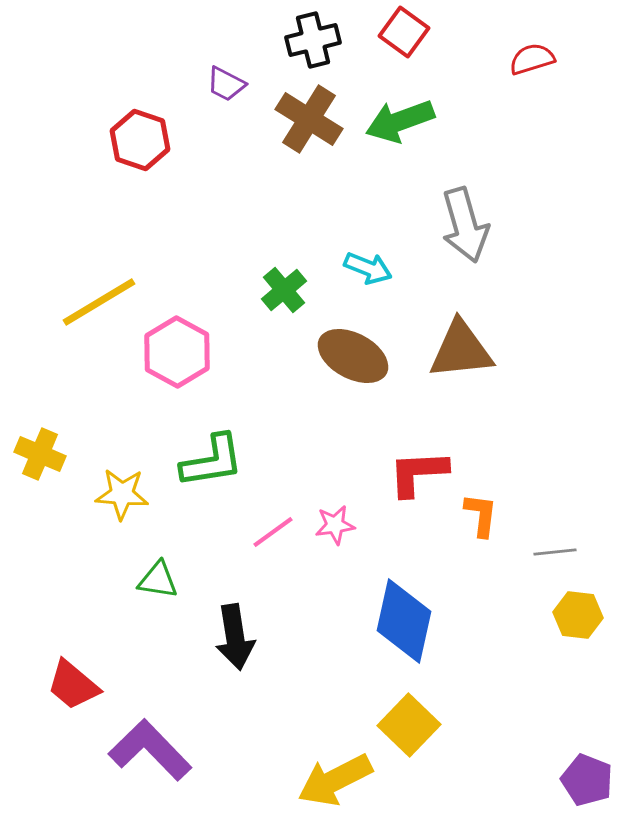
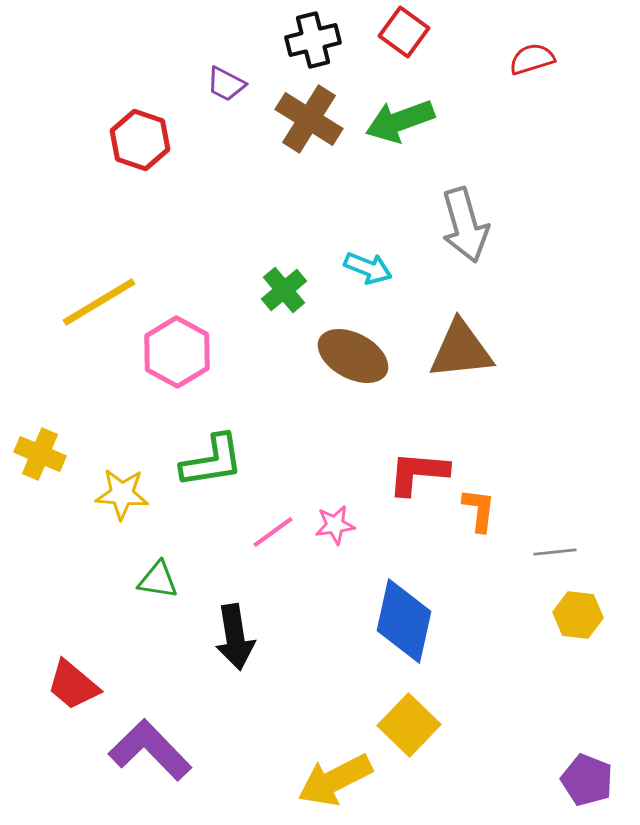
red L-shape: rotated 8 degrees clockwise
orange L-shape: moved 2 px left, 5 px up
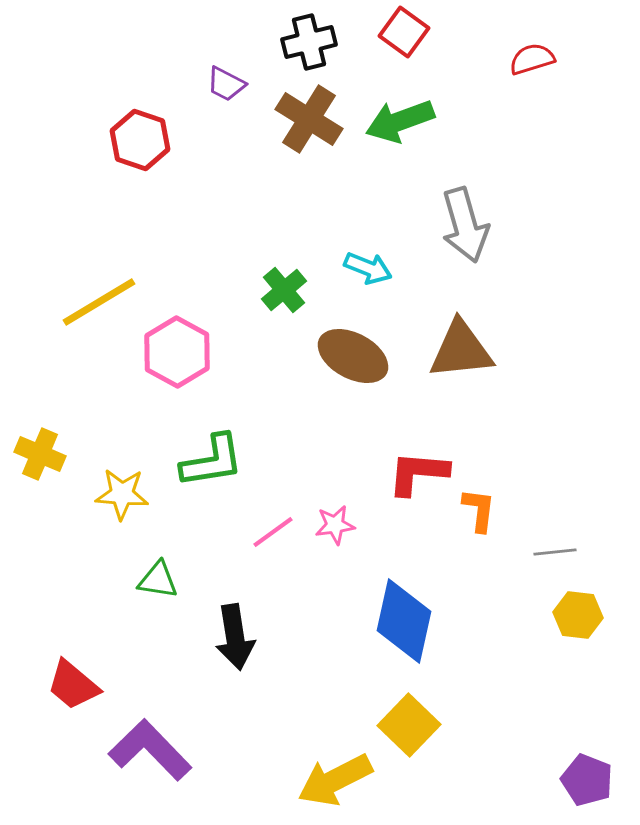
black cross: moved 4 px left, 2 px down
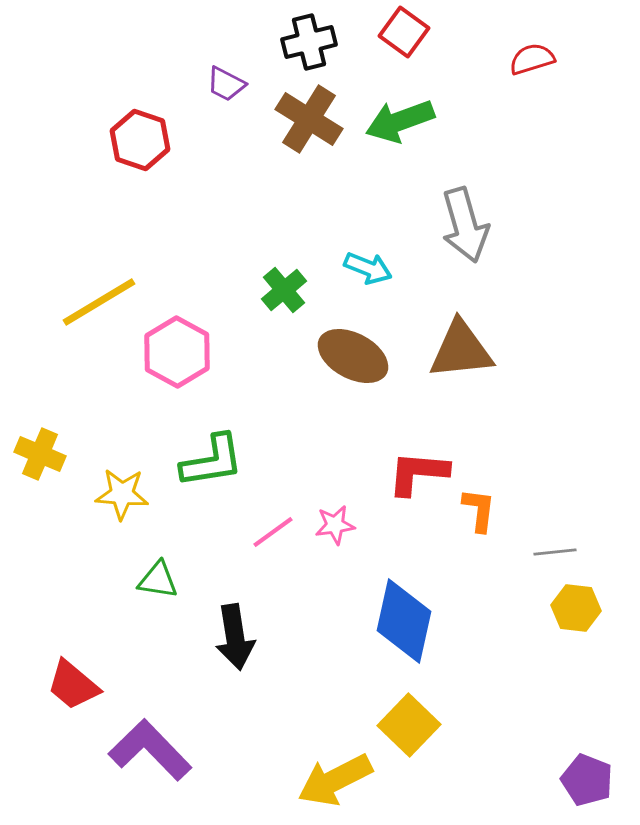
yellow hexagon: moved 2 px left, 7 px up
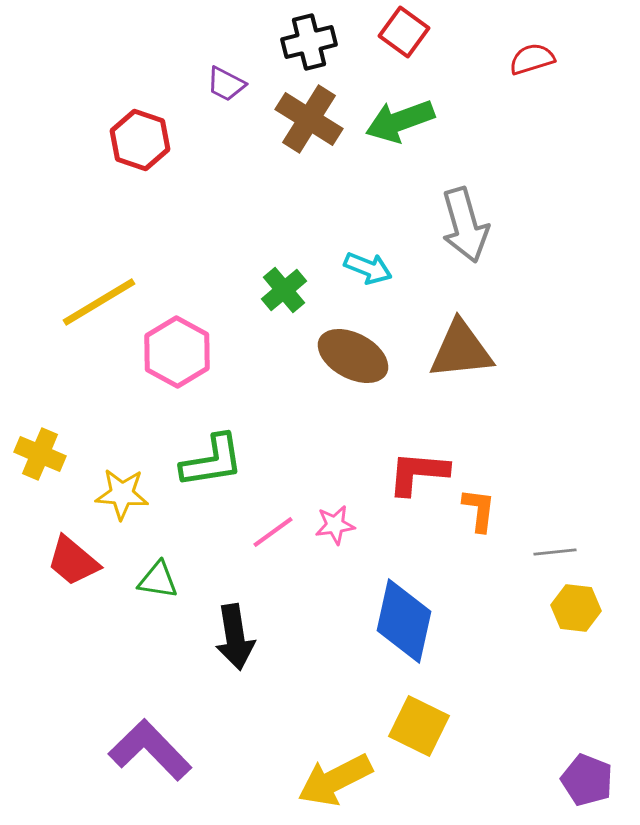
red trapezoid: moved 124 px up
yellow square: moved 10 px right, 1 px down; rotated 18 degrees counterclockwise
